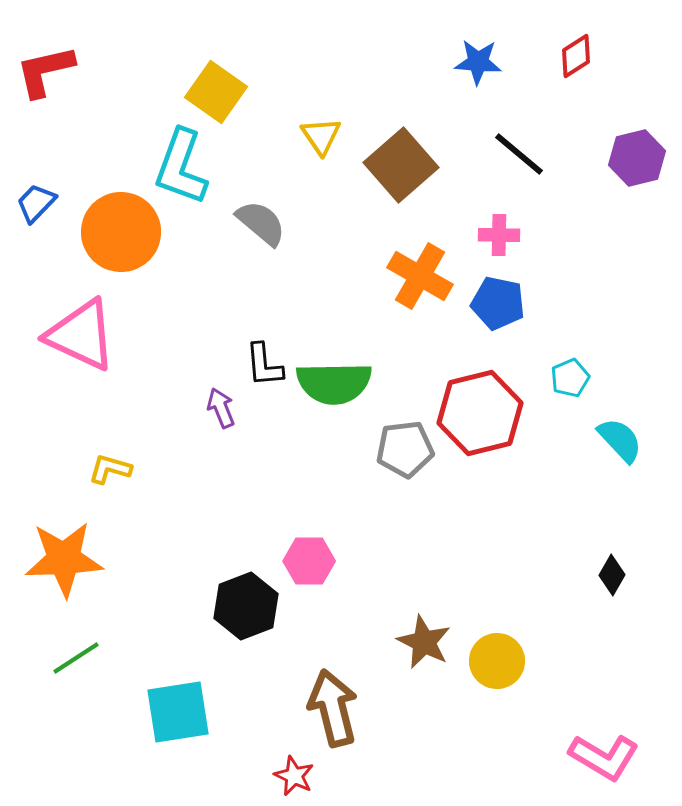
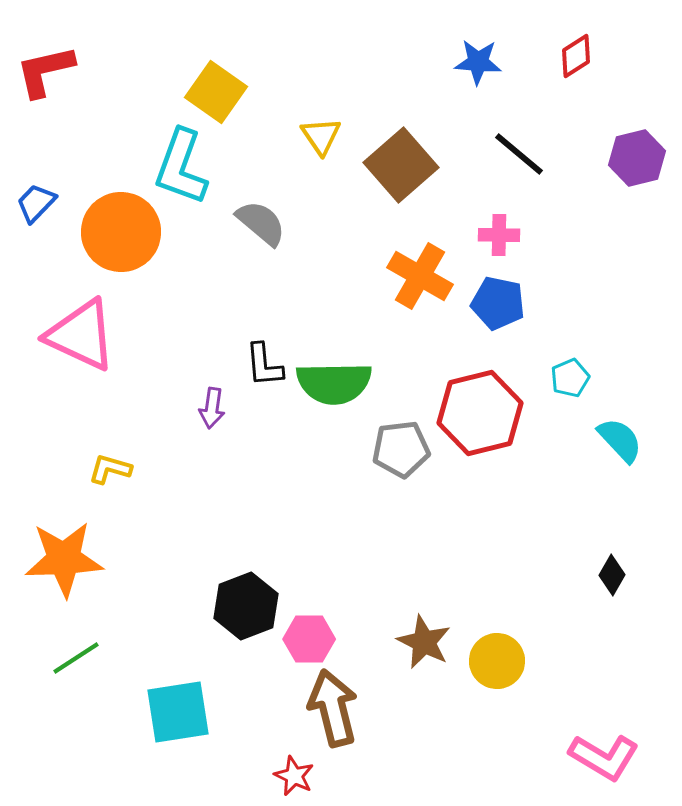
purple arrow: moved 9 px left; rotated 150 degrees counterclockwise
gray pentagon: moved 4 px left
pink hexagon: moved 78 px down
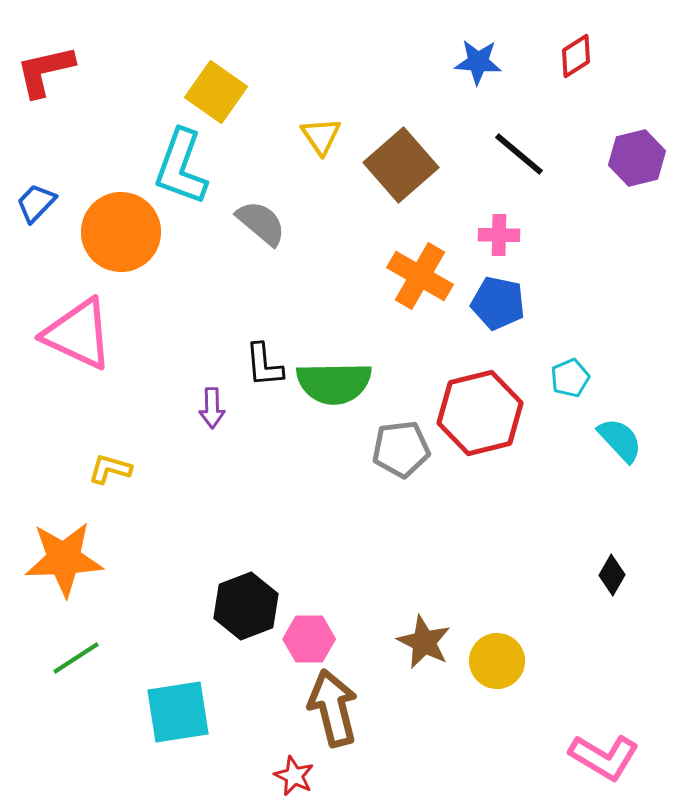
pink triangle: moved 3 px left, 1 px up
purple arrow: rotated 9 degrees counterclockwise
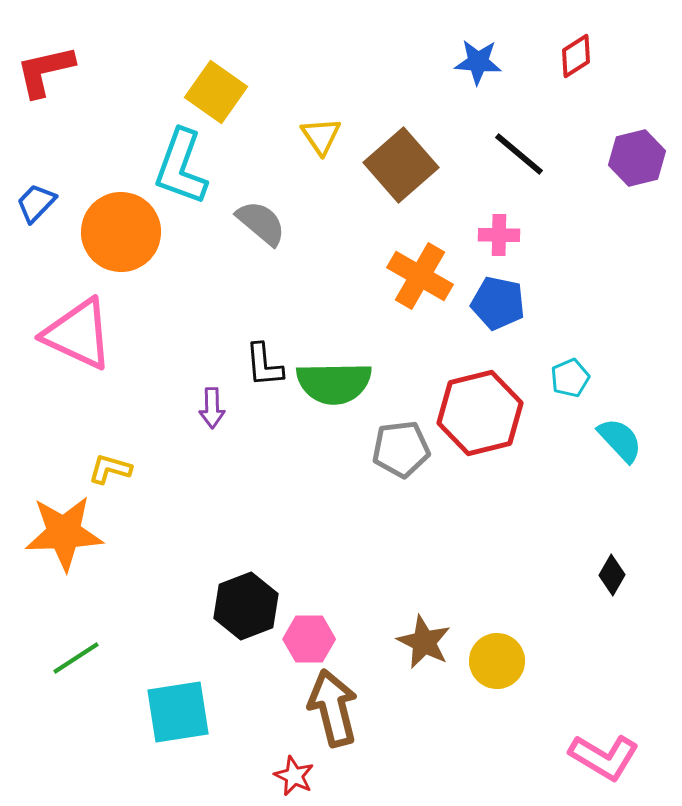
orange star: moved 26 px up
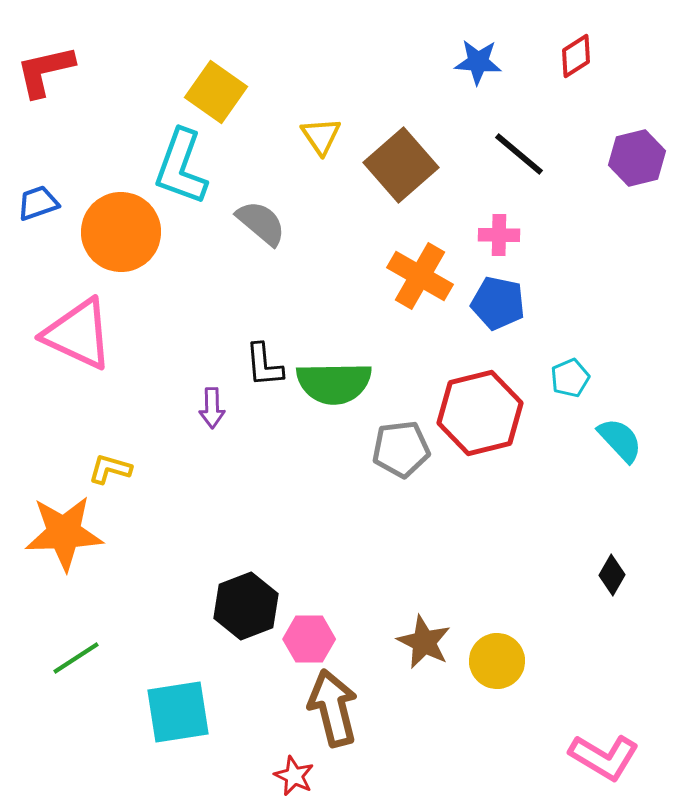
blue trapezoid: moved 2 px right; rotated 27 degrees clockwise
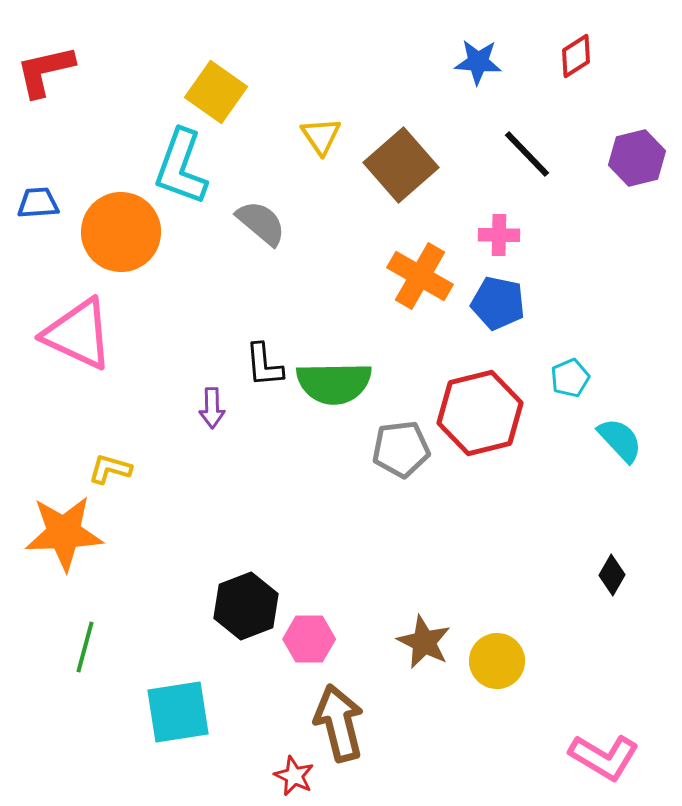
black line: moved 8 px right; rotated 6 degrees clockwise
blue trapezoid: rotated 15 degrees clockwise
green line: moved 9 px right, 11 px up; rotated 42 degrees counterclockwise
brown arrow: moved 6 px right, 15 px down
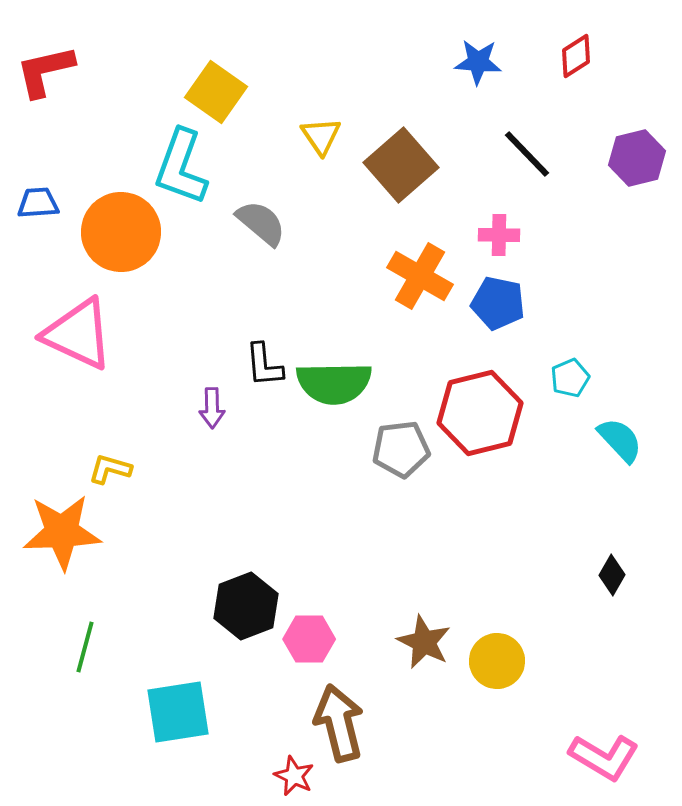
orange star: moved 2 px left, 1 px up
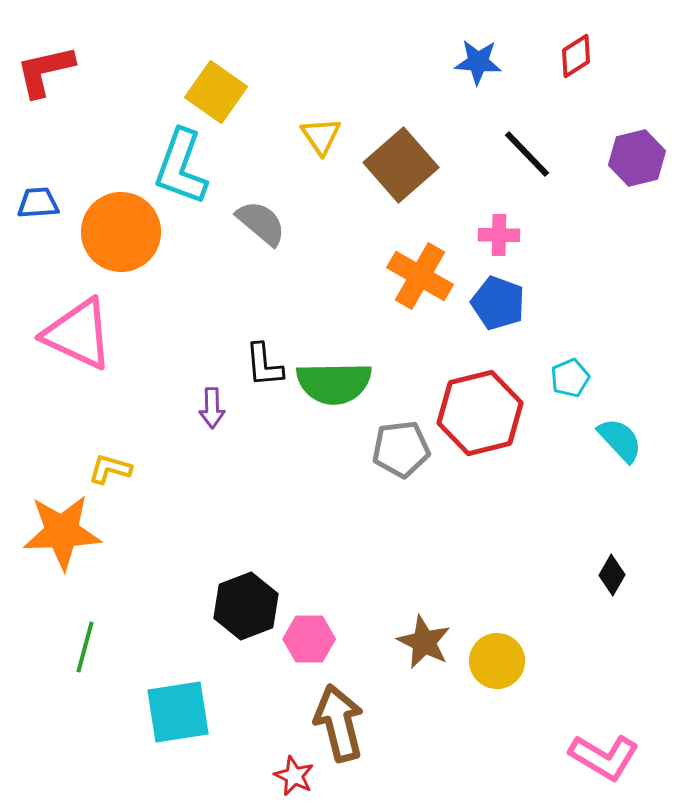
blue pentagon: rotated 8 degrees clockwise
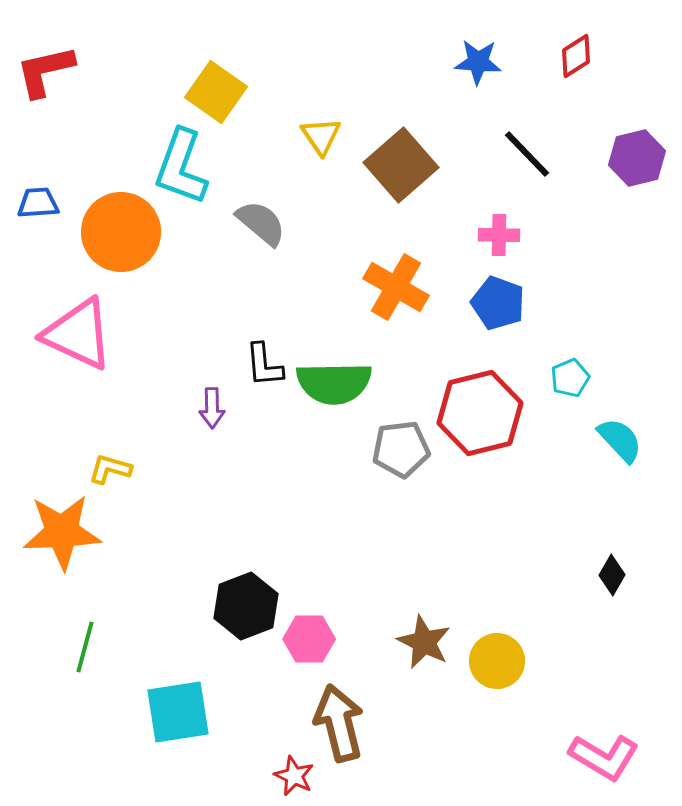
orange cross: moved 24 px left, 11 px down
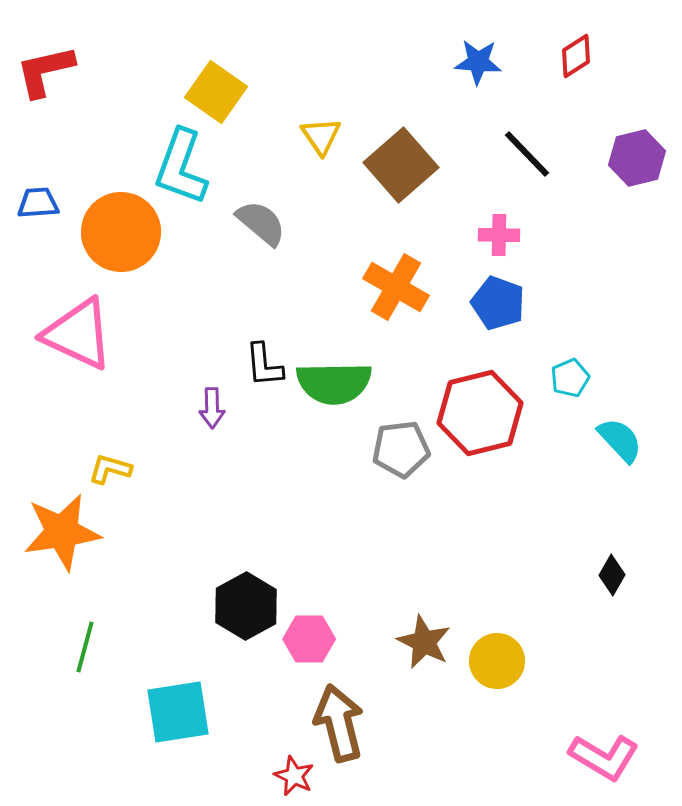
orange star: rotated 6 degrees counterclockwise
black hexagon: rotated 8 degrees counterclockwise
